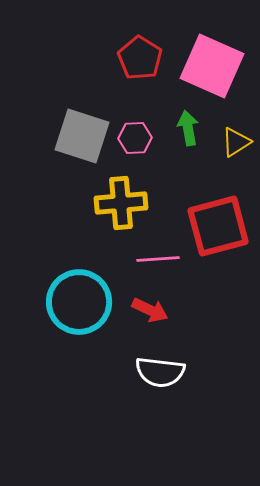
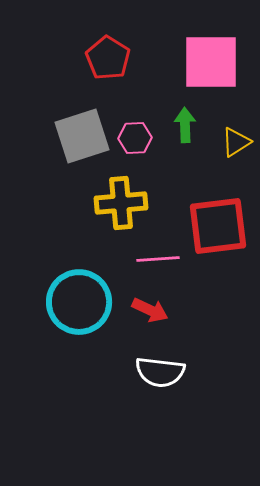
red pentagon: moved 32 px left
pink square: moved 1 px left, 4 px up; rotated 24 degrees counterclockwise
green arrow: moved 3 px left, 3 px up; rotated 8 degrees clockwise
gray square: rotated 36 degrees counterclockwise
red square: rotated 8 degrees clockwise
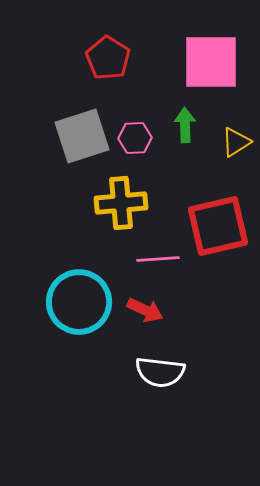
red square: rotated 6 degrees counterclockwise
red arrow: moved 5 px left
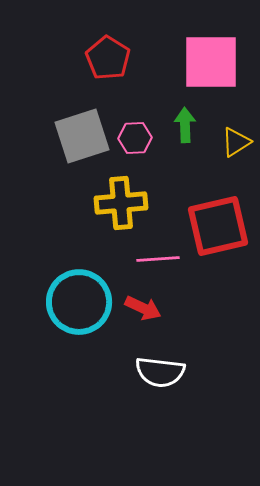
red arrow: moved 2 px left, 2 px up
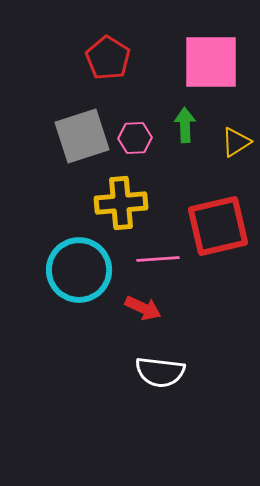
cyan circle: moved 32 px up
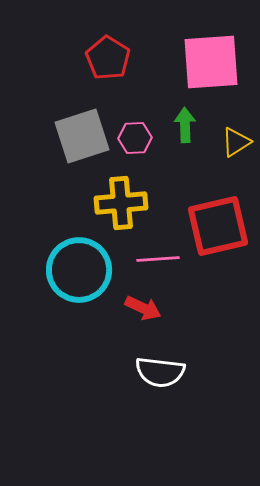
pink square: rotated 4 degrees counterclockwise
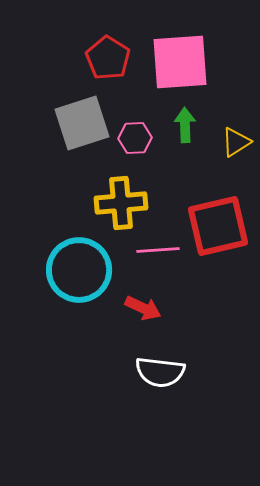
pink square: moved 31 px left
gray square: moved 13 px up
pink line: moved 9 px up
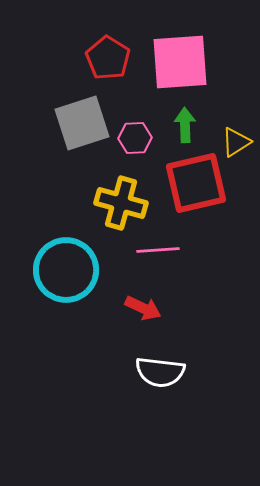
yellow cross: rotated 21 degrees clockwise
red square: moved 22 px left, 43 px up
cyan circle: moved 13 px left
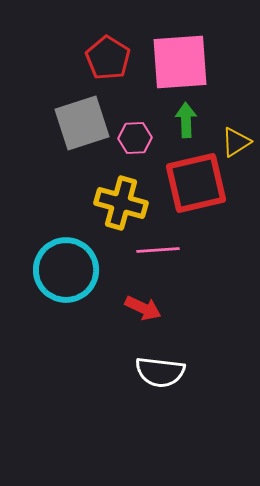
green arrow: moved 1 px right, 5 px up
